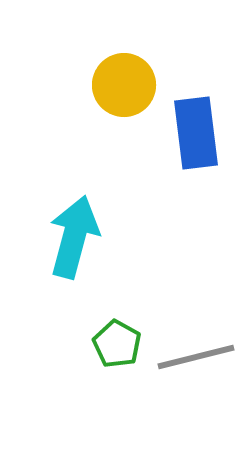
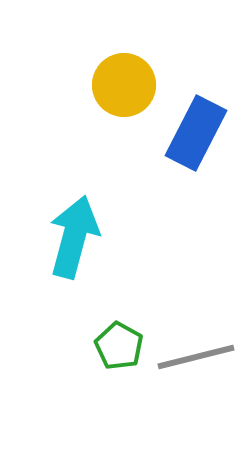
blue rectangle: rotated 34 degrees clockwise
green pentagon: moved 2 px right, 2 px down
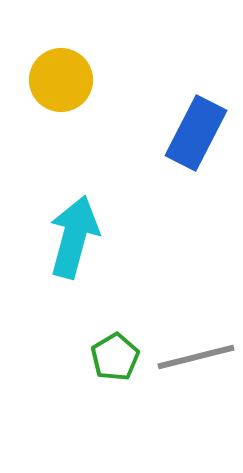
yellow circle: moved 63 px left, 5 px up
green pentagon: moved 4 px left, 11 px down; rotated 12 degrees clockwise
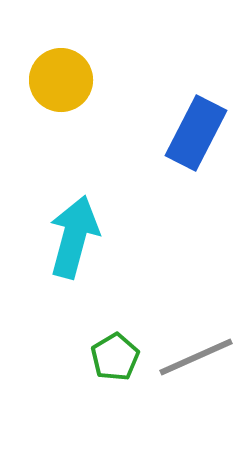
gray line: rotated 10 degrees counterclockwise
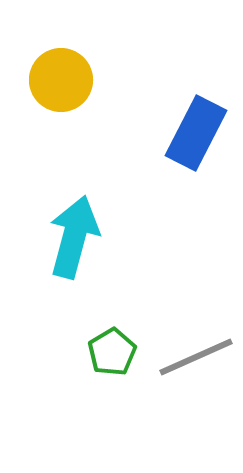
green pentagon: moved 3 px left, 5 px up
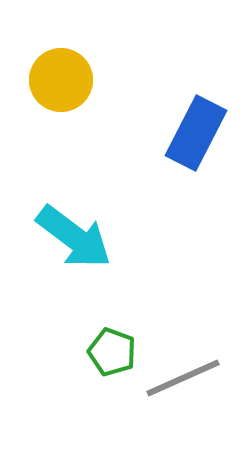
cyan arrow: rotated 112 degrees clockwise
green pentagon: rotated 21 degrees counterclockwise
gray line: moved 13 px left, 21 px down
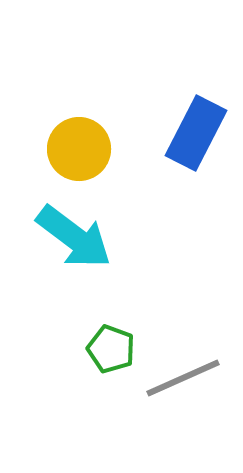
yellow circle: moved 18 px right, 69 px down
green pentagon: moved 1 px left, 3 px up
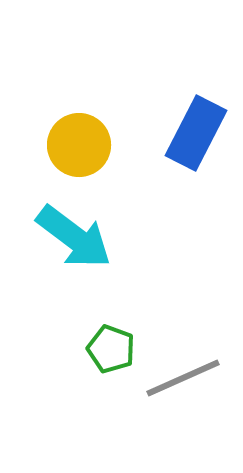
yellow circle: moved 4 px up
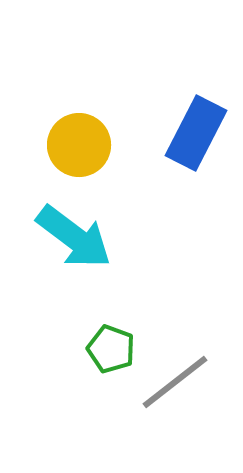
gray line: moved 8 px left, 4 px down; rotated 14 degrees counterclockwise
